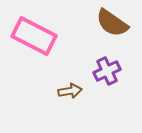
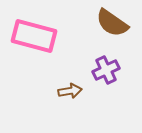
pink rectangle: rotated 12 degrees counterclockwise
purple cross: moved 1 px left, 1 px up
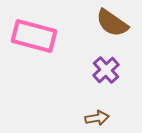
purple cross: rotated 16 degrees counterclockwise
brown arrow: moved 27 px right, 27 px down
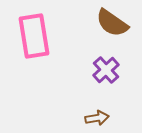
pink rectangle: rotated 66 degrees clockwise
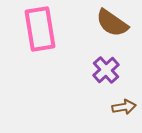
pink rectangle: moved 6 px right, 7 px up
brown arrow: moved 27 px right, 11 px up
